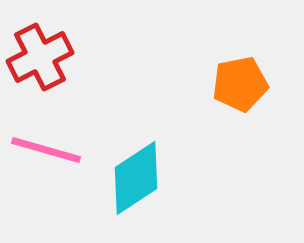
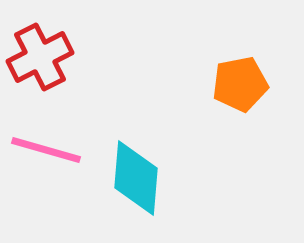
cyan diamond: rotated 52 degrees counterclockwise
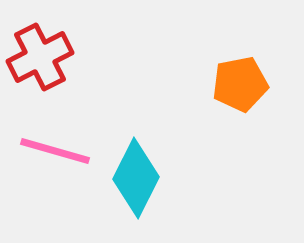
pink line: moved 9 px right, 1 px down
cyan diamond: rotated 22 degrees clockwise
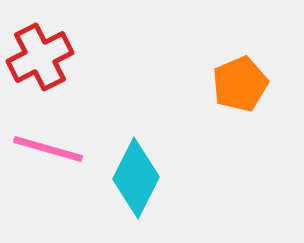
orange pentagon: rotated 12 degrees counterclockwise
pink line: moved 7 px left, 2 px up
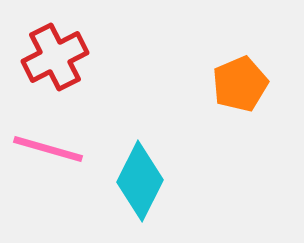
red cross: moved 15 px right
cyan diamond: moved 4 px right, 3 px down
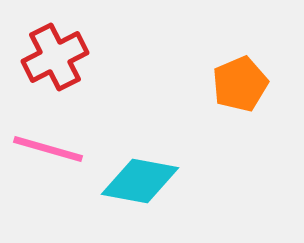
cyan diamond: rotated 74 degrees clockwise
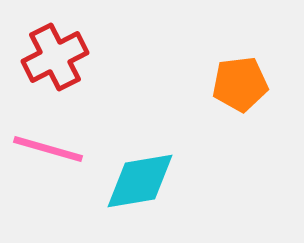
orange pentagon: rotated 16 degrees clockwise
cyan diamond: rotated 20 degrees counterclockwise
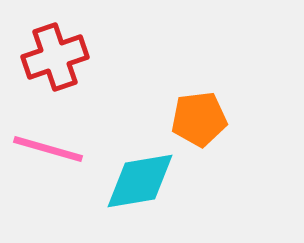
red cross: rotated 8 degrees clockwise
orange pentagon: moved 41 px left, 35 px down
